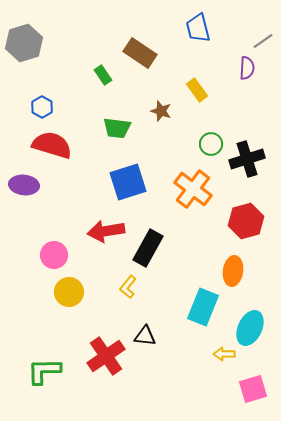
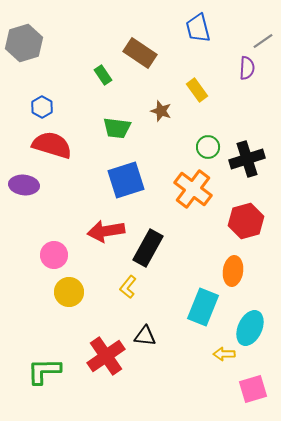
green circle: moved 3 px left, 3 px down
blue square: moved 2 px left, 2 px up
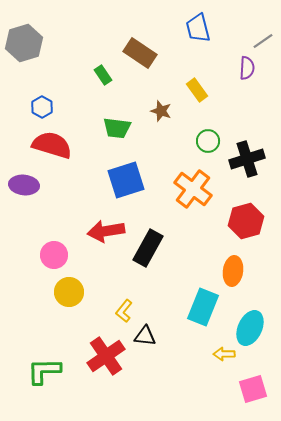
green circle: moved 6 px up
yellow L-shape: moved 4 px left, 24 px down
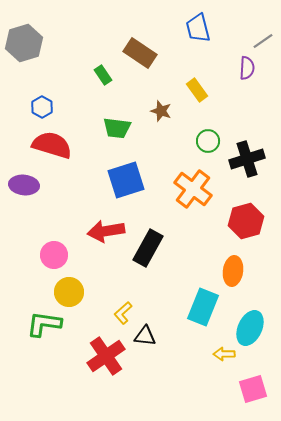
yellow L-shape: moved 1 px left, 2 px down; rotated 10 degrees clockwise
green L-shape: moved 47 px up; rotated 9 degrees clockwise
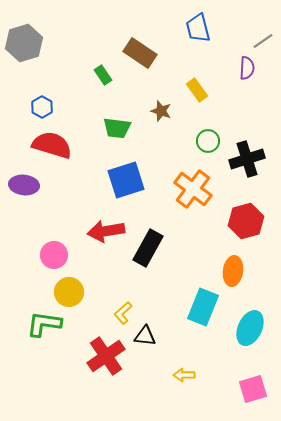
yellow arrow: moved 40 px left, 21 px down
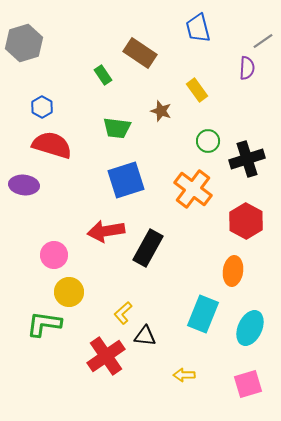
red hexagon: rotated 16 degrees counterclockwise
cyan rectangle: moved 7 px down
pink square: moved 5 px left, 5 px up
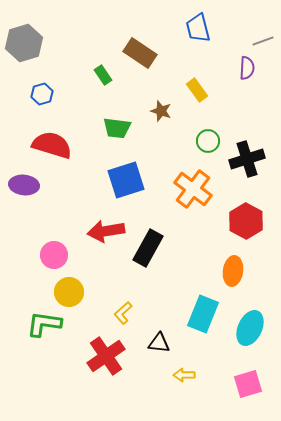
gray line: rotated 15 degrees clockwise
blue hexagon: moved 13 px up; rotated 15 degrees clockwise
black triangle: moved 14 px right, 7 px down
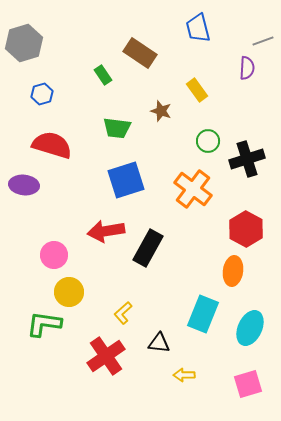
red hexagon: moved 8 px down
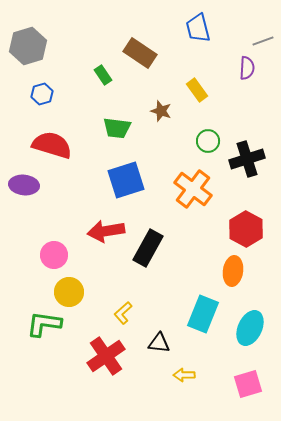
gray hexagon: moved 4 px right, 3 px down
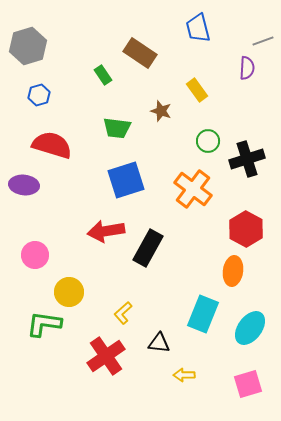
blue hexagon: moved 3 px left, 1 px down
pink circle: moved 19 px left
cyan ellipse: rotated 12 degrees clockwise
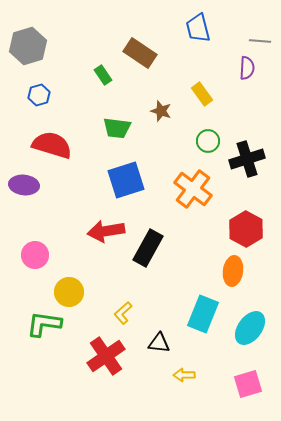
gray line: moved 3 px left; rotated 25 degrees clockwise
yellow rectangle: moved 5 px right, 4 px down
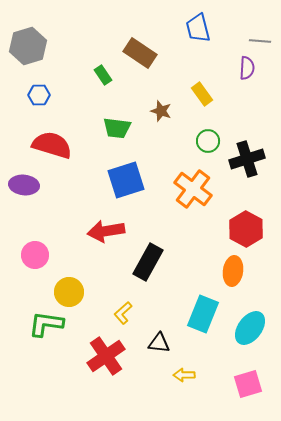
blue hexagon: rotated 15 degrees clockwise
black rectangle: moved 14 px down
green L-shape: moved 2 px right
